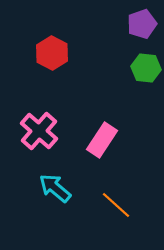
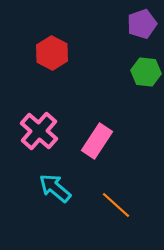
green hexagon: moved 4 px down
pink rectangle: moved 5 px left, 1 px down
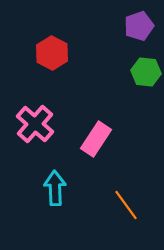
purple pentagon: moved 3 px left, 2 px down
pink cross: moved 4 px left, 7 px up
pink rectangle: moved 1 px left, 2 px up
cyan arrow: rotated 48 degrees clockwise
orange line: moved 10 px right; rotated 12 degrees clockwise
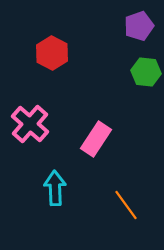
pink cross: moved 5 px left
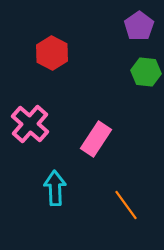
purple pentagon: rotated 16 degrees counterclockwise
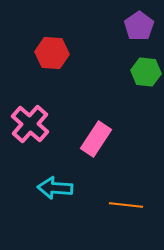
red hexagon: rotated 24 degrees counterclockwise
cyan arrow: rotated 84 degrees counterclockwise
orange line: rotated 48 degrees counterclockwise
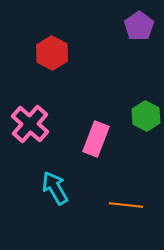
red hexagon: rotated 24 degrees clockwise
green hexagon: moved 44 px down; rotated 20 degrees clockwise
pink rectangle: rotated 12 degrees counterclockwise
cyan arrow: rotated 56 degrees clockwise
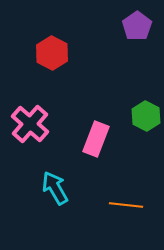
purple pentagon: moved 2 px left
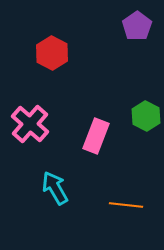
pink rectangle: moved 3 px up
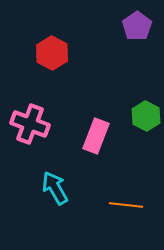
pink cross: rotated 21 degrees counterclockwise
